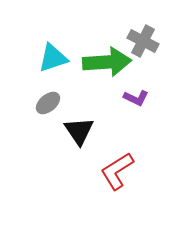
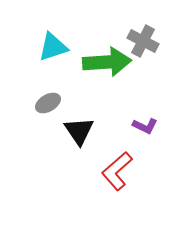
cyan triangle: moved 11 px up
purple L-shape: moved 9 px right, 28 px down
gray ellipse: rotated 10 degrees clockwise
red L-shape: rotated 9 degrees counterclockwise
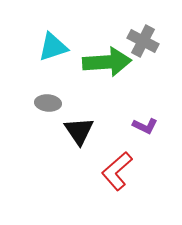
gray ellipse: rotated 35 degrees clockwise
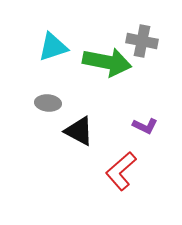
gray cross: moved 1 px left; rotated 16 degrees counterclockwise
green arrow: rotated 15 degrees clockwise
black triangle: rotated 28 degrees counterclockwise
red L-shape: moved 4 px right
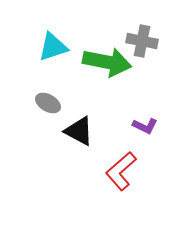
gray ellipse: rotated 25 degrees clockwise
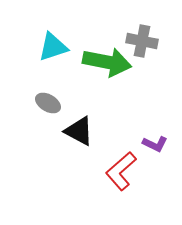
purple L-shape: moved 10 px right, 18 px down
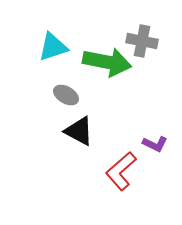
gray ellipse: moved 18 px right, 8 px up
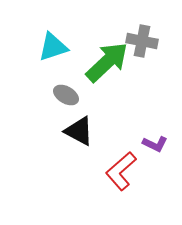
green arrow: rotated 54 degrees counterclockwise
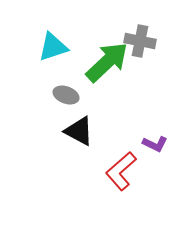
gray cross: moved 2 px left
gray ellipse: rotated 10 degrees counterclockwise
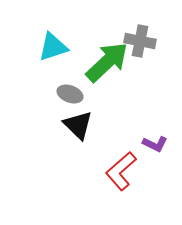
gray ellipse: moved 4 px right, 1 px up
black triangle: moved 1 px left, 6 px up; rotated 16 degrees clockwise
